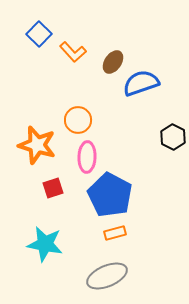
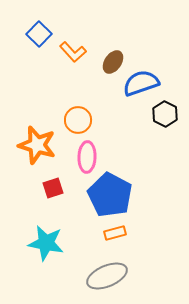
black hexagon: moved 8 px left, 23 px up
cyan star: moved 1 px right, 1 px up
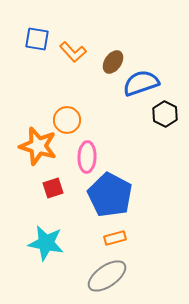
blue square: moved 2 px left, 5 px down; rotated 35 degrees counterclockwise
orange circle: moved 11 px left
orange star: moved 1 px right, 1 px down
orange rectangle: moved 5 px down
gray ellipse: rotated 12 degrees counterclockwise
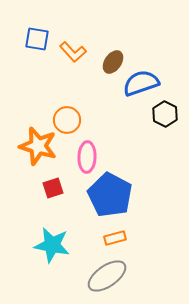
cyan star: moved 6 px right, 2 px down
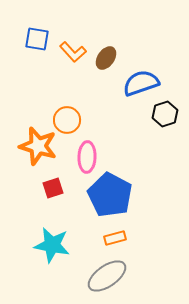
brown ellipse: moved 7 px left, 4 px up
black hexagon: rotated 15 degrees clockwise
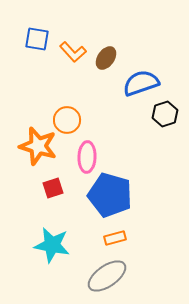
blue pentagon: rotated 12 degrees counterclockwise
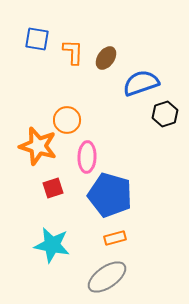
orange L-shape: rotated 136 degrees counterclockwise
gray ellipse: moved 1 px down
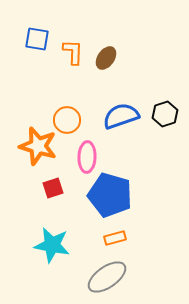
blue semicircle: moved 20 px left, 33 px down
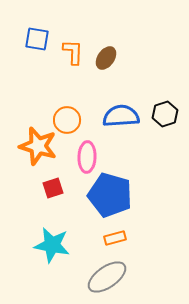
blue semicircle: rotated 15 degrees clockwise
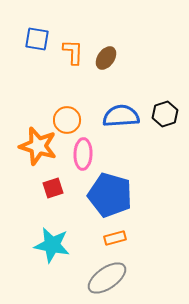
pink ellipse: moved 4 px left, 3 px up
gray ellipse: moved 1 px down
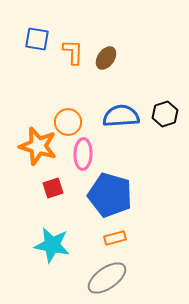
orange circle: moved 1 px right, 2 px down
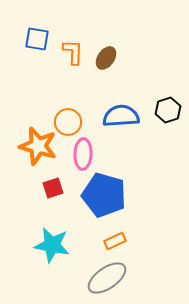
black hexagon: moved 3 px right, 4 px up
blue pentagon: moved 6 px left
orange rectangle: moved 3 px down; rotated 10 degrees counterclockwise
